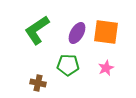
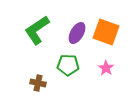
orange square: rotated 12 degrees clockwise
pink star: rotated 14 degrees counterclockwise
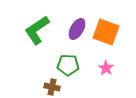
purple ellipse: moved 4 px up
brown cross: moved 14 px right, 4 px down
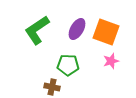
pink star: moved 5 px right, 7 px up; rotated 21 degrees clockwise
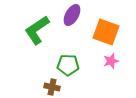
purple ellipse: moved 5 px left, 14 px up
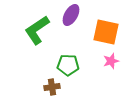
purple ellipse: moved 1 px left
orange square: rotated 8 degrees counterclockwise
brown cross: rotated 21 degrees counterclockwise
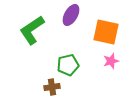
green L-shape: moved 5 px left
green pentagon: rotated 15 degrees counterclockwise
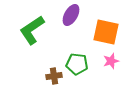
green pentagon: moved 9 px right, 1 px up; rotated 20 degrees clockwise
brown cross: moved 2 px right, 11 px up
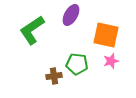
orange square: moved 3 px down
